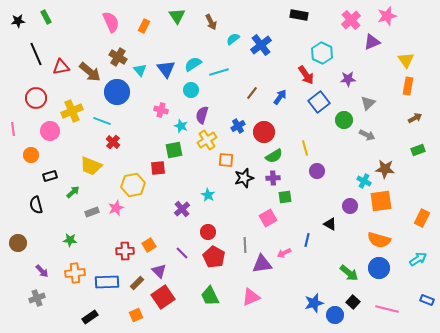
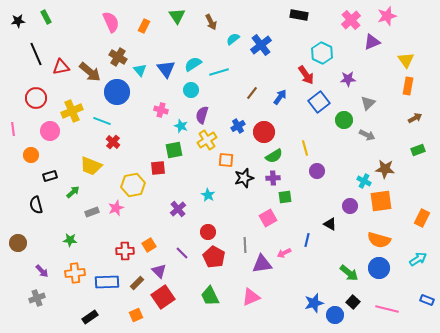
purple cross at (182, 209): moved 4 px left
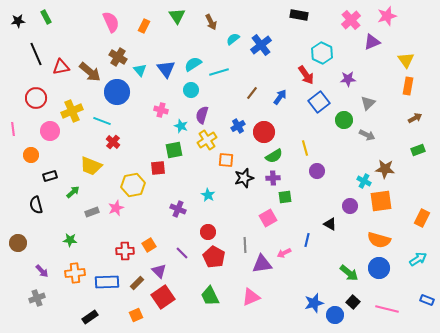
purple cross at (178, 209): rotated 28 degrees counterclockwise
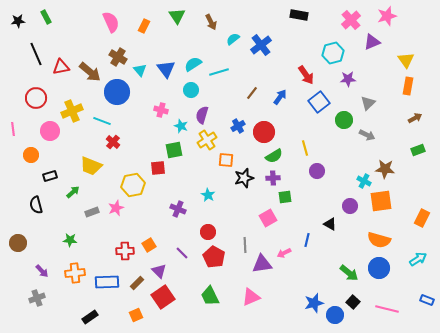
cyan hexagon at (322, 53): moved 11 px right; rotated 20 degrees clockwise
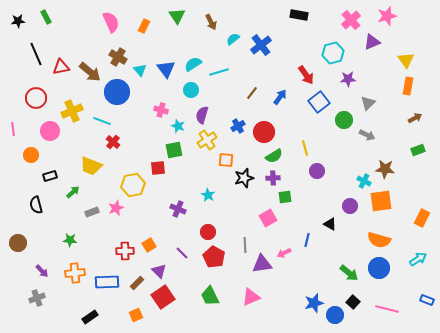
cyan star at (181, 126): moved 3 px left
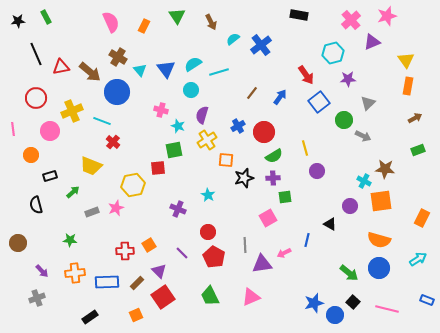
gray arrow at (367, 135): moved 4 px left, 1 px down
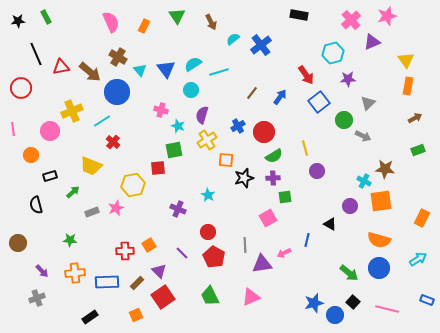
red circle at (36, 98): moved 15 px left, 10 px up
cyan line at (102, 121): rotated 54 degrees counterclockwise
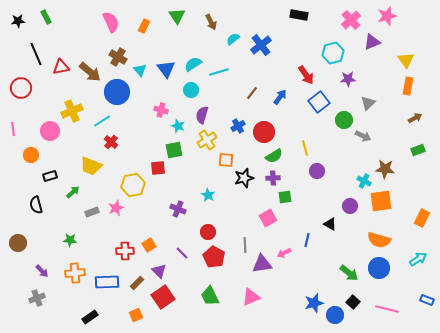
red cross at (113, 142): moved 2 px left
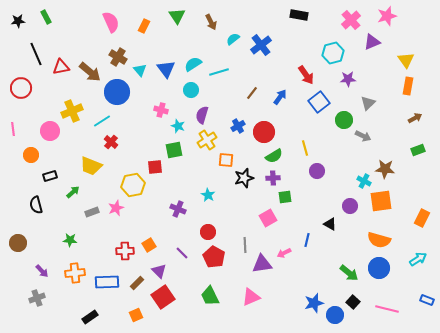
red square at (158, 168): moved 3 px left, 1 px up
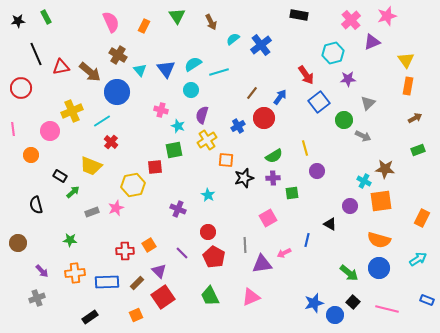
brown cross at (118, 57): moved 2 px up
red circle at (264, 132): moved 14 px up
black rectangle at (50, 176): moved 10 px right; rotated 48 degrees clockwise
green square at (285, 197): moved 7 px right, 4 px up
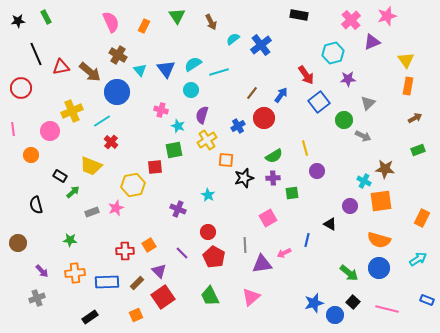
blue arrow at (280, 97): moved 1 px right, 2 px up
pink triangle at (251, 297): rotated 18 degrees counterclockwise
